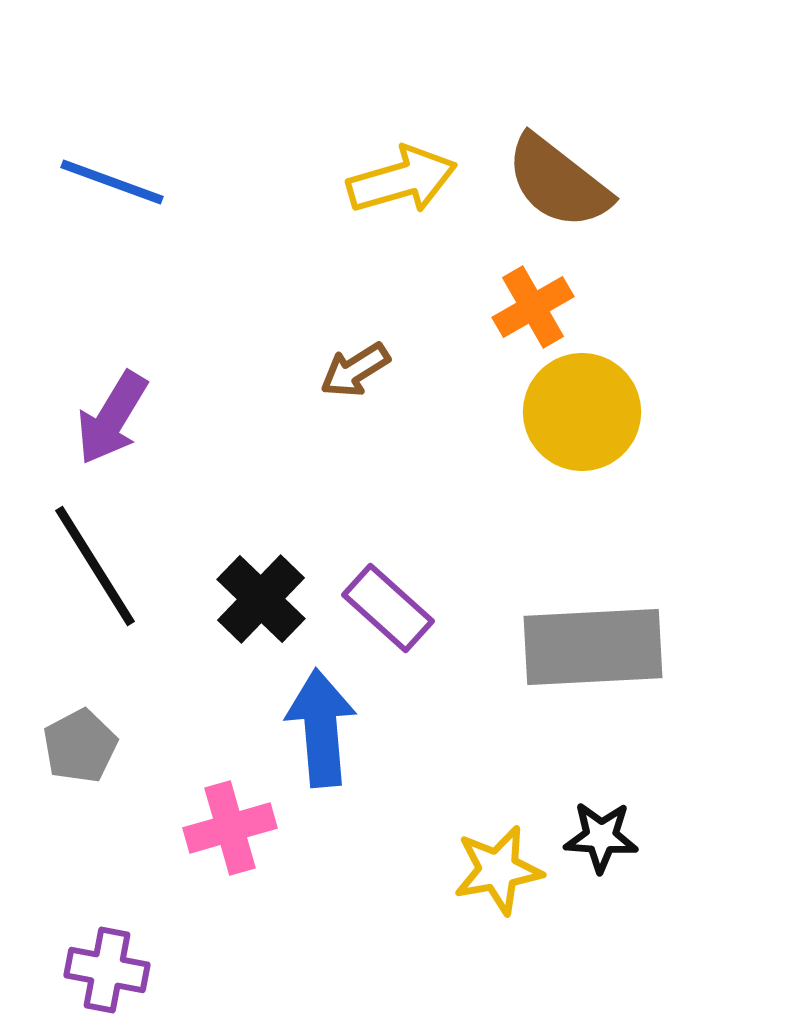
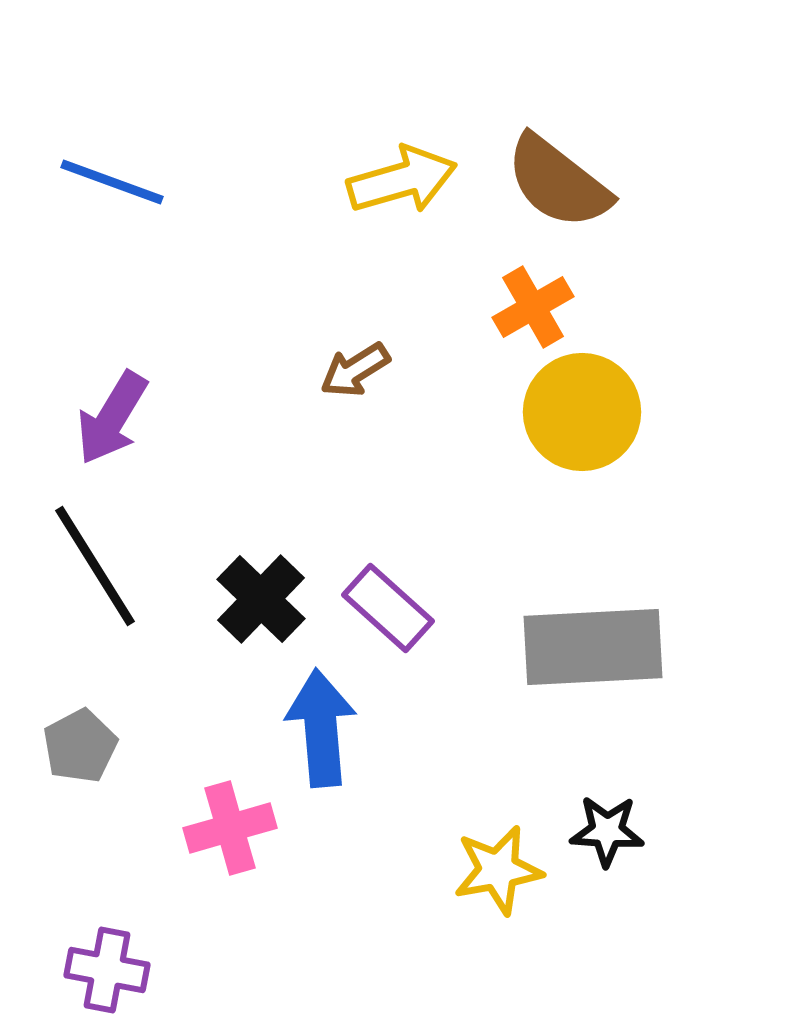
black star: moved 6 px right, 6 px up
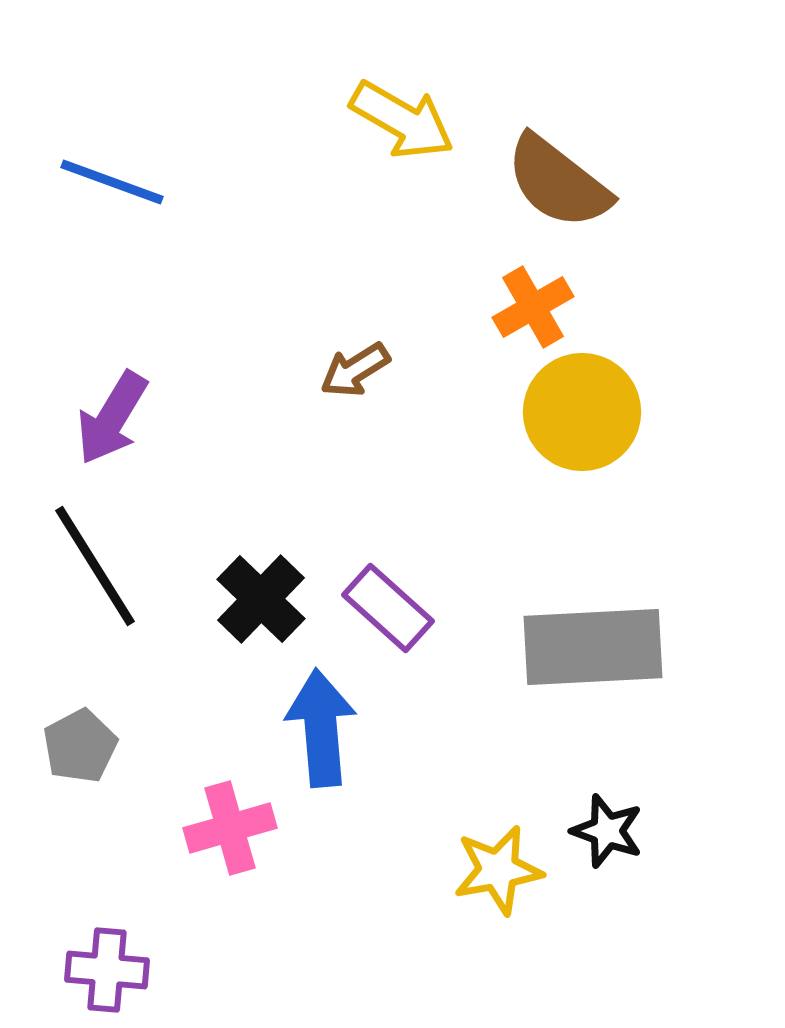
yellow arrow: moved 60 px up; rotated 46 degrees clockwise
black star: rotated 16 degrees clockwise
purple cross: rotated 6 degrees counterclockwise
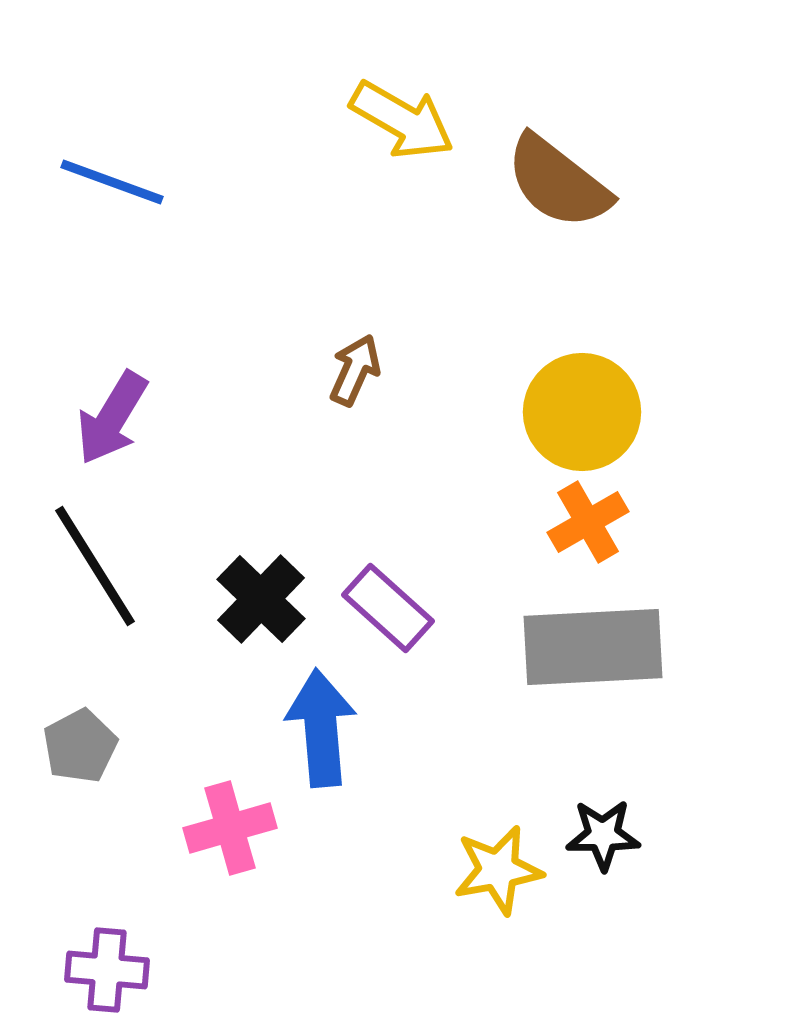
orange cross: moved 55 px right, 215 px down
brown arrow: rotated 146 degrees clockwise
black star: moved 4 px left, 4 px down; rotated 20 degrees counterclockwise
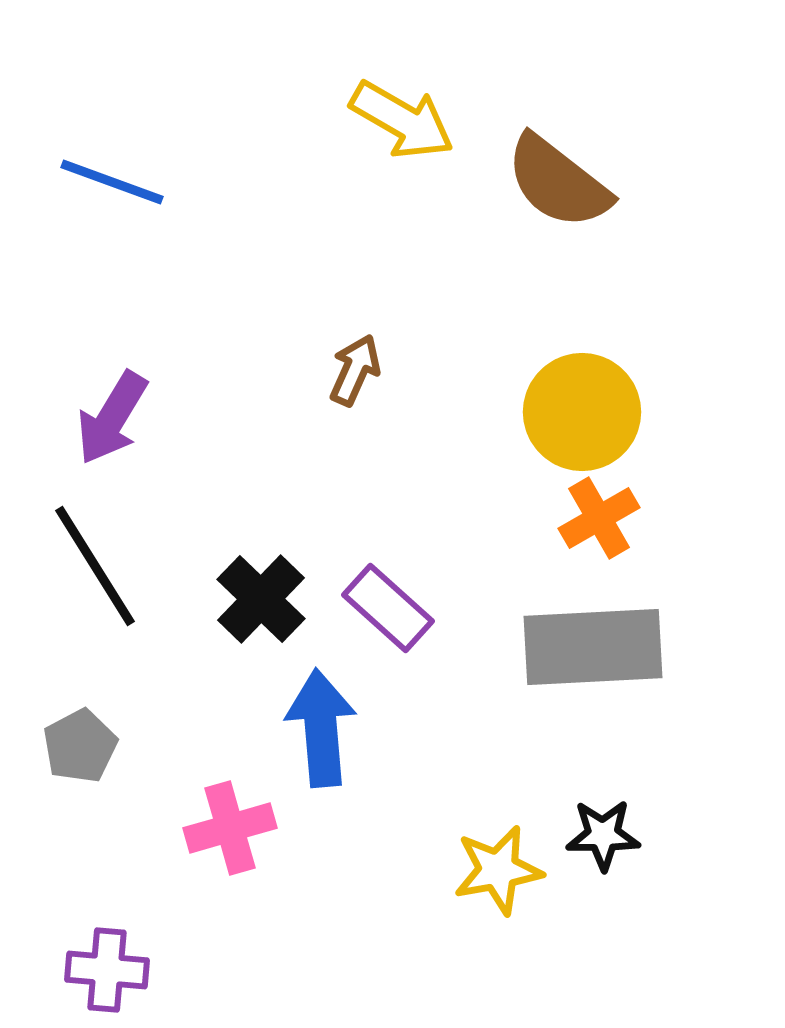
orange cross: moved 11 px right, 4 px up
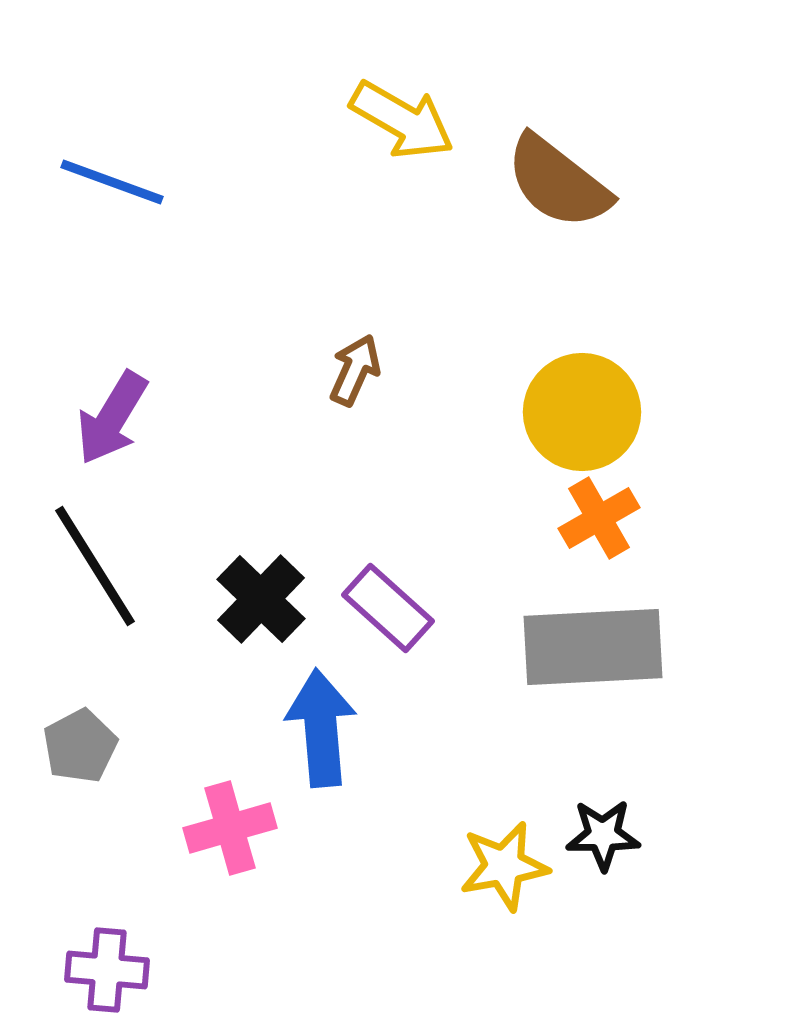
yellow star: moved 6 px right, 4 px up
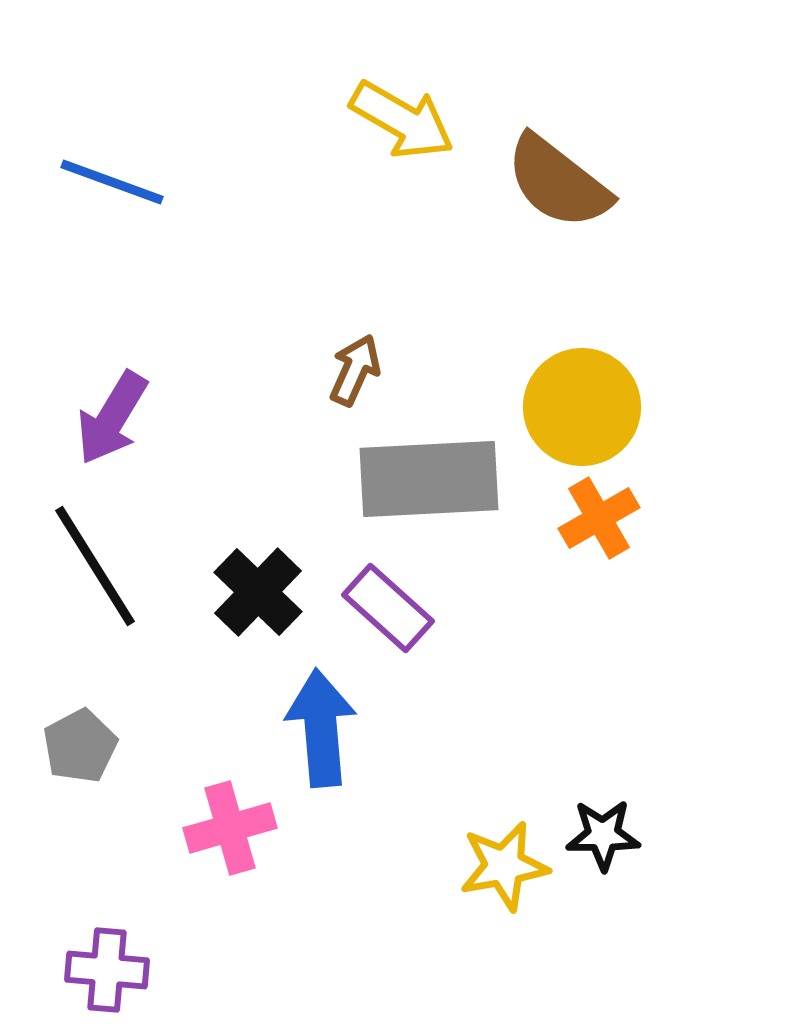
yellow circle: moved 5 px up
black cross: moved 3 px left, 7 px up
gray rectangle: moved 164 px left, 168 px up
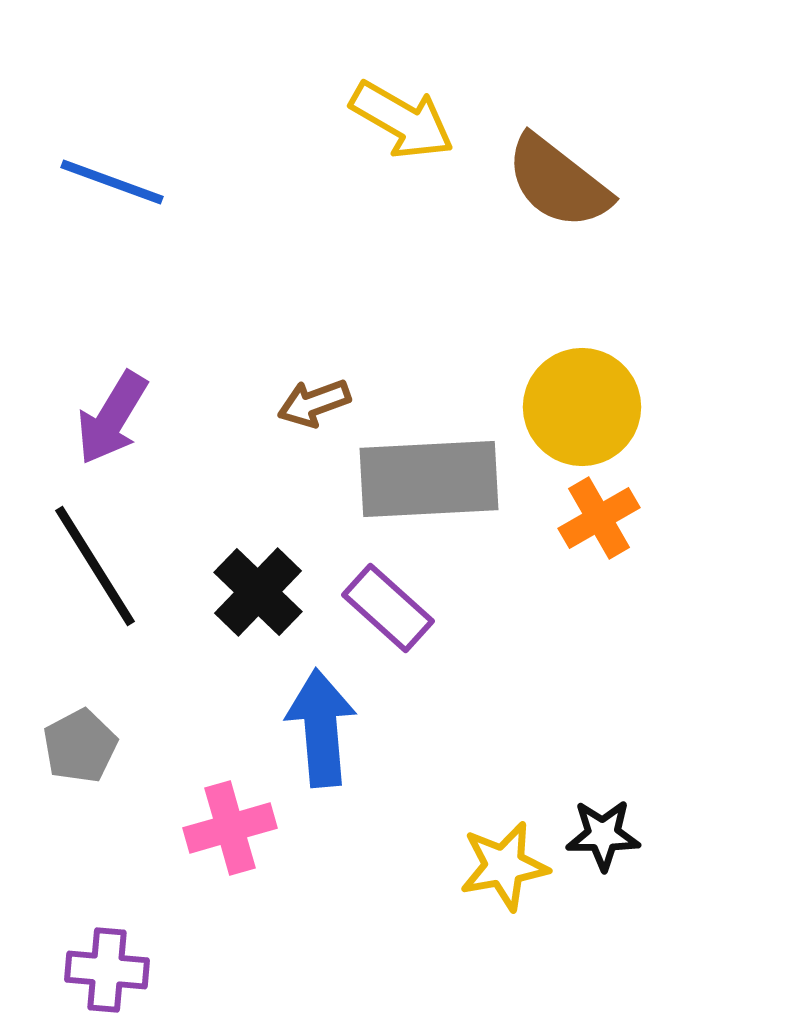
brown arrow: moved 41 px left, 33 px down; rotated 134 degrees counterclockwise
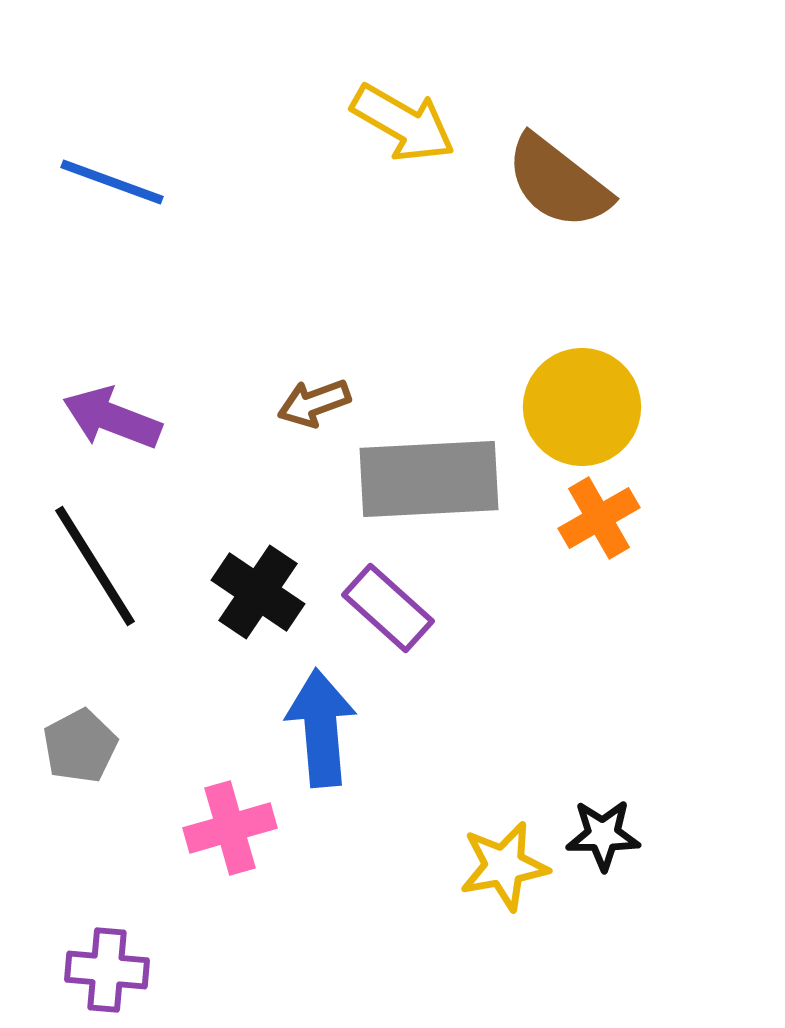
yellow arrow: moved 1 px right, 3 px down
purple arrow: rotated 80 degrees clockwise
black cross: rotated 10 degrees counterclockwise
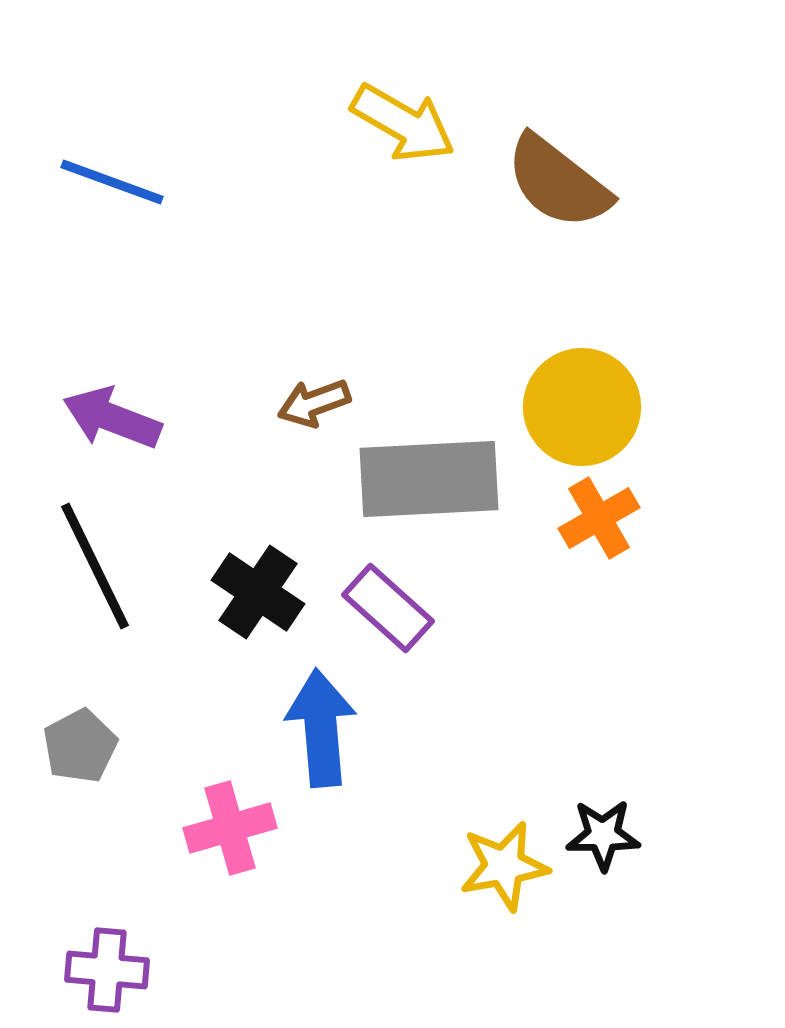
black line: rotated 6 degrees clockwise
